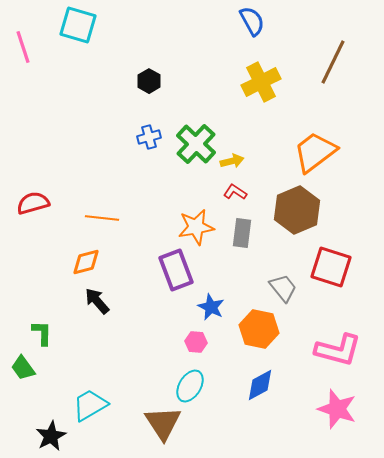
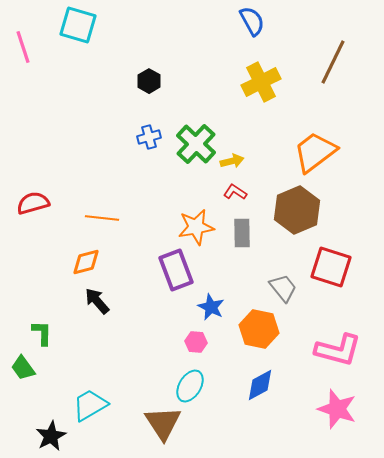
gray rectangle: rotated 8 degrees counterclockwise
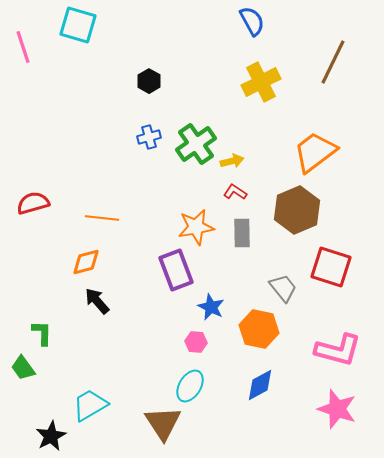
green cross: rotated 12 degrees clockwise
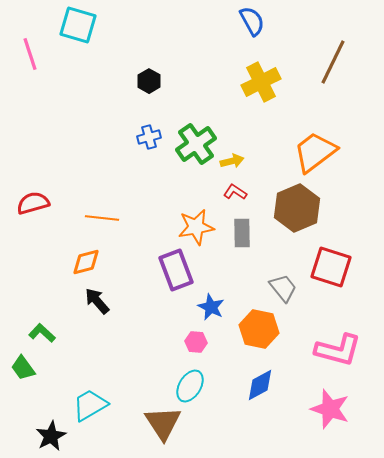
pink line: moved 7 px right, 7 px down
brown hexagon: moved 2 px up
green L-shape: rotated 48 degrees counterclockwise
pink star: moved 7 px left
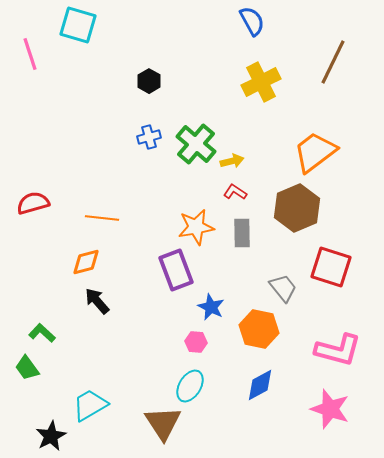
green cross: rotated 15 degrees counterclockwise
green trapezoid: moved 4 px right
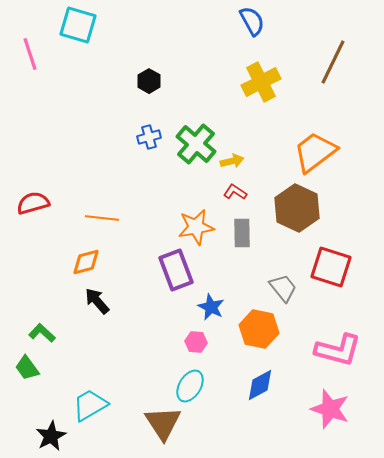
brown hexagon: rotated 12 degrees counterclockwise
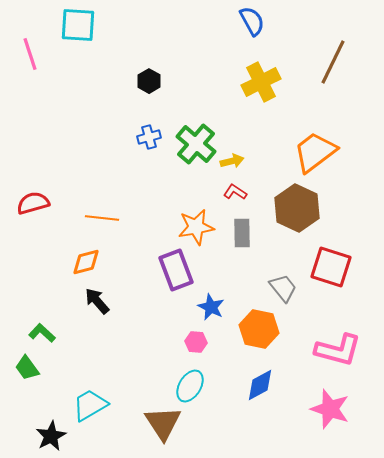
cyan square: rotated 12 degrees counterclockwise
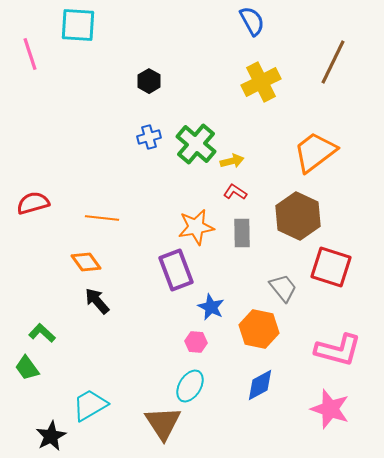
brown hexagon: moved 1 px right, 8 px down
orange diamond: rotated 68 degrees clockwise
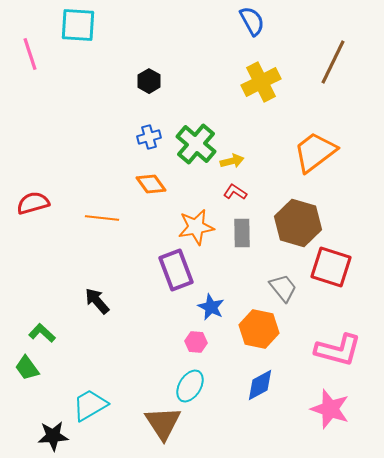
brown hexagon: moved 7 px down; rotated 9 degrees counterclockwise
orange diamond: moved 65 px right, 78 px up
black star: moved 2 px right; rotated 24 degrees clockwise
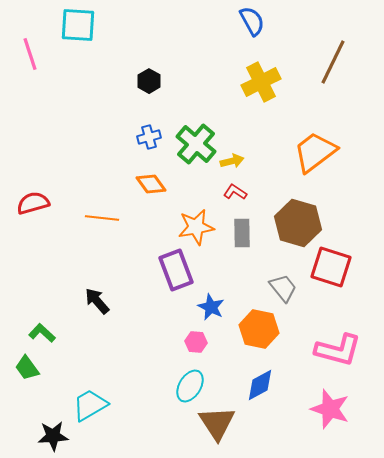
brown triangle: moved 54 px right
